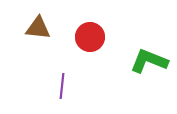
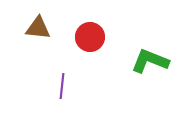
green L-shape: moved 1 px right
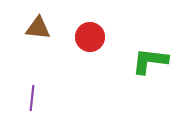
green L-shape: rotated 15 degrees counterclockwise
purple line: moved 30 px left, 12 px down
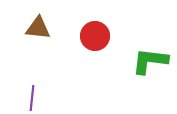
red circle: moved 5 px right, 1 px up
